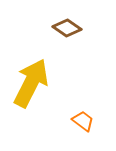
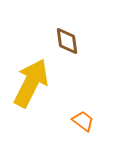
brown diamond: moved 13 px down; rotated 48 degrees clockwise
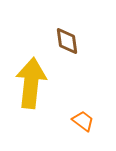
yellow arrow: rotated 21 degrees counterclockwise
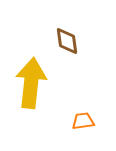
orange trapezoid: rotated 45 degrees counterclockwise
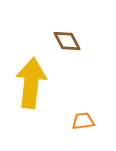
brown diamond: rotated 20 degrees counterclockwise
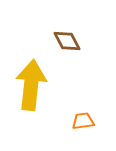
yellow arrow: moved 2 px down
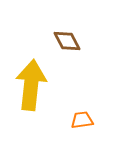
orange trapezoid: moved 1 px left, 1 px up
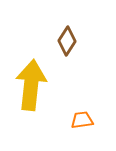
brown diamond: rotated 60 degrees clockwise
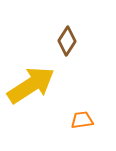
yellow arrow: rotated 51 degrees clockwise
